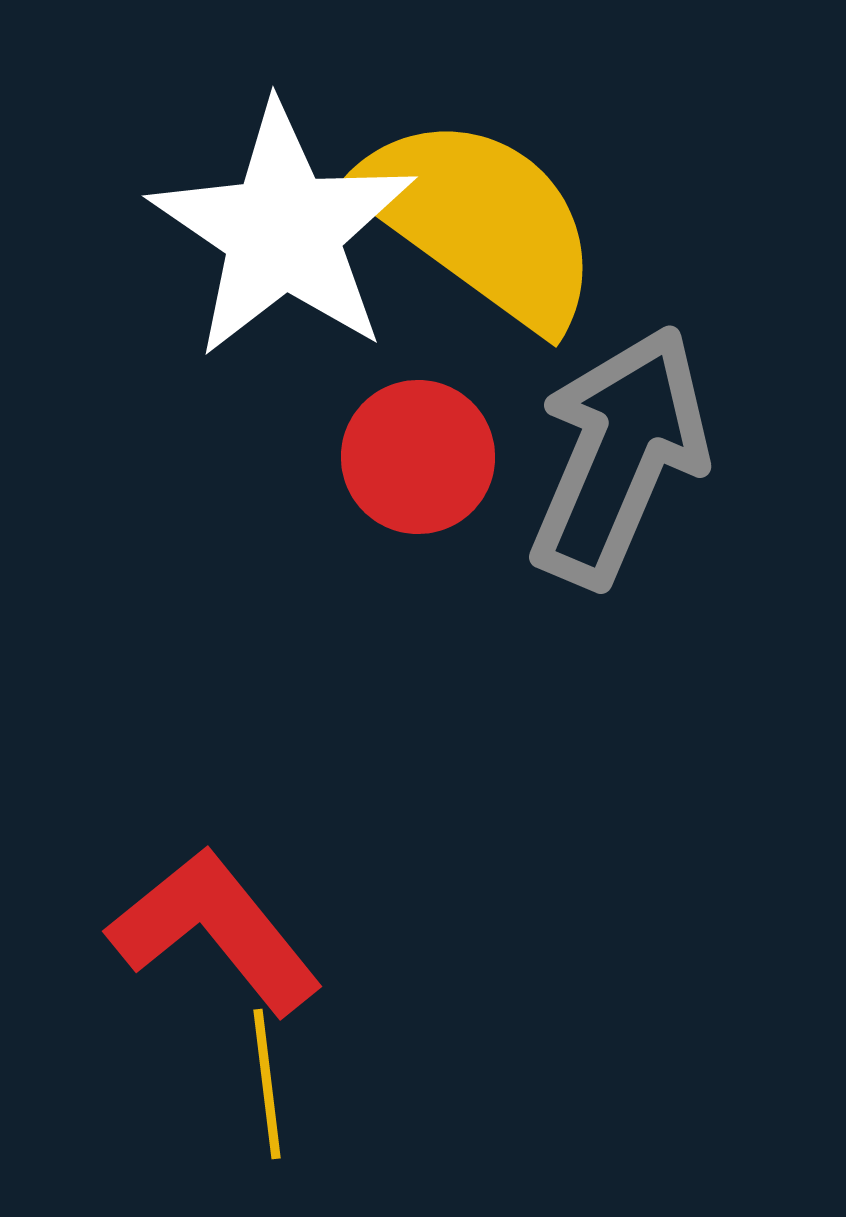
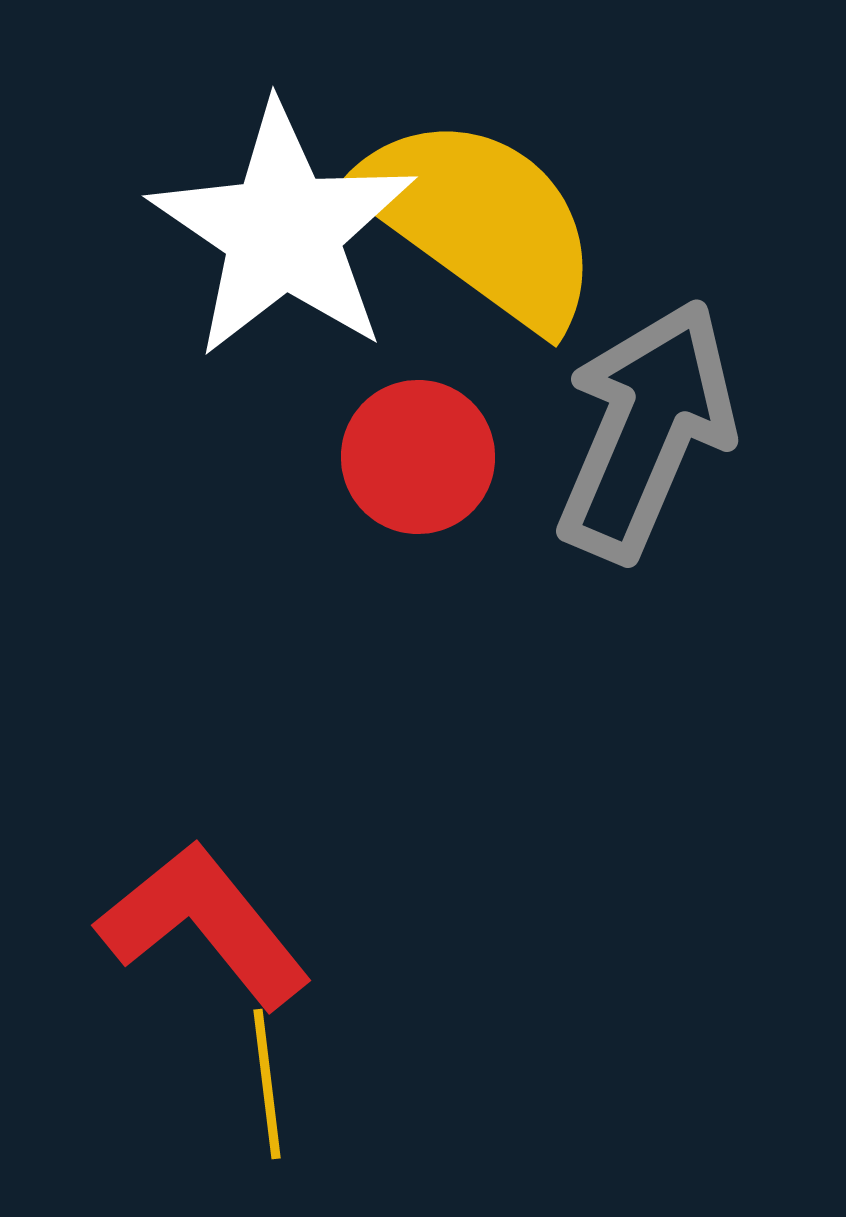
gray arrow: moved 27 px right, 26 px up
red L-shape: moved 11 px left, 6 px up
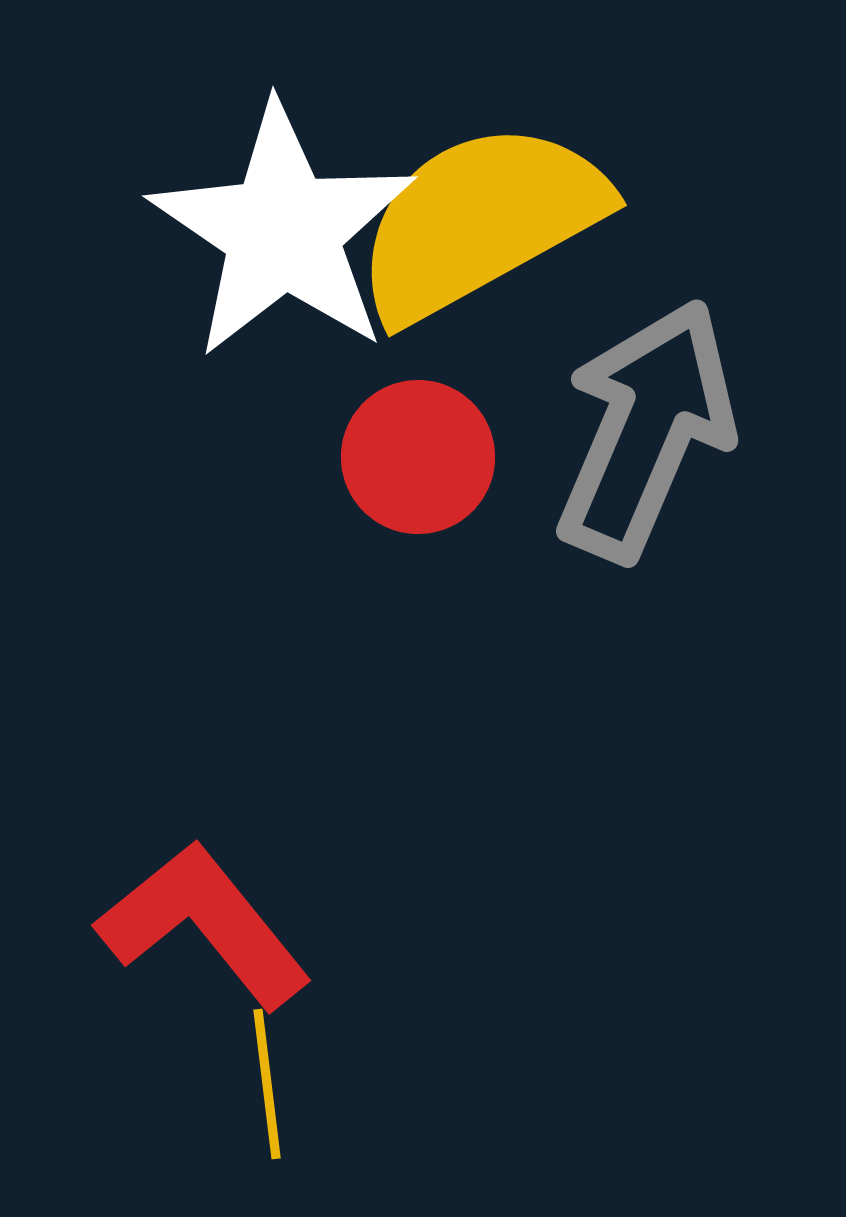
yellow semicircle: rotated 65 degrees counterclockwise
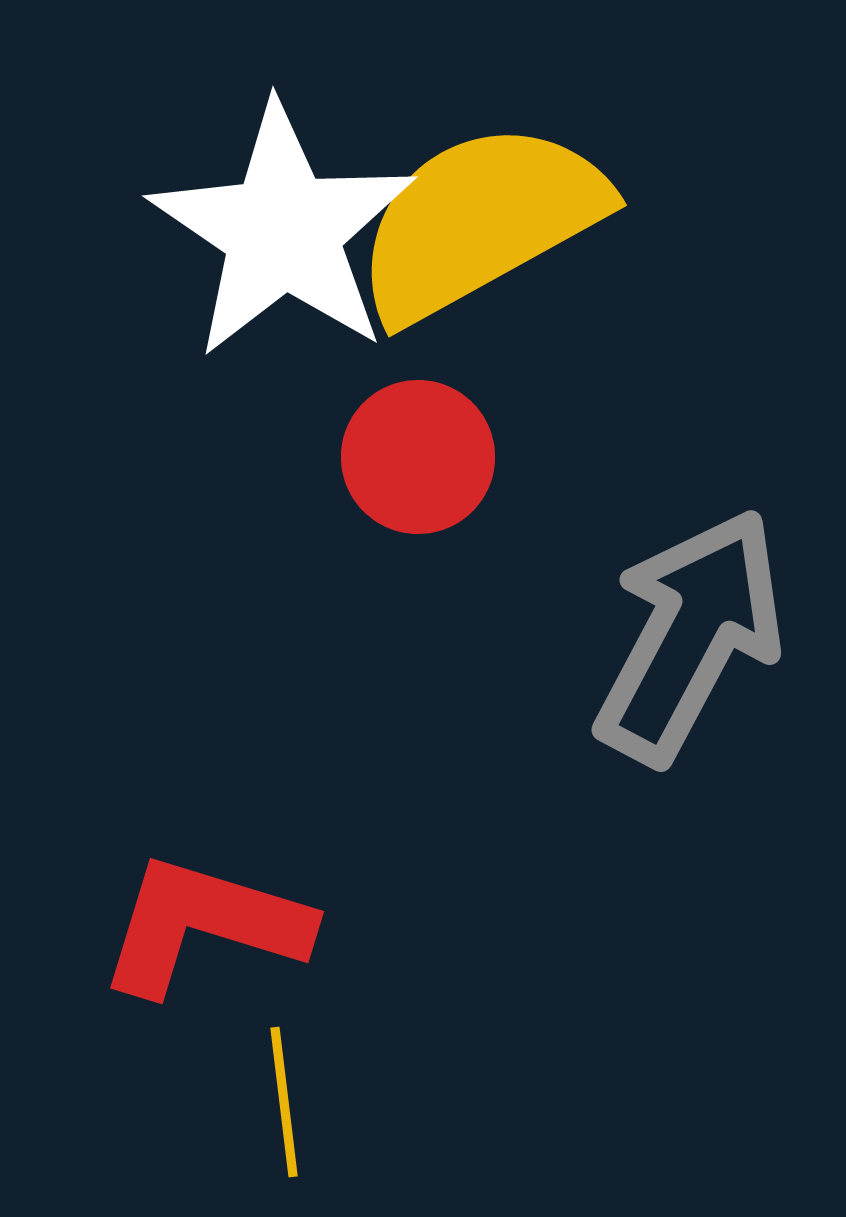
gray arrow: moved 44 px right, 206 px down; rotated 5 degrees clockwise
red L-shape: rotated 34 degrees counterclockwise
yellow line: moved 17 px right, 18 px down
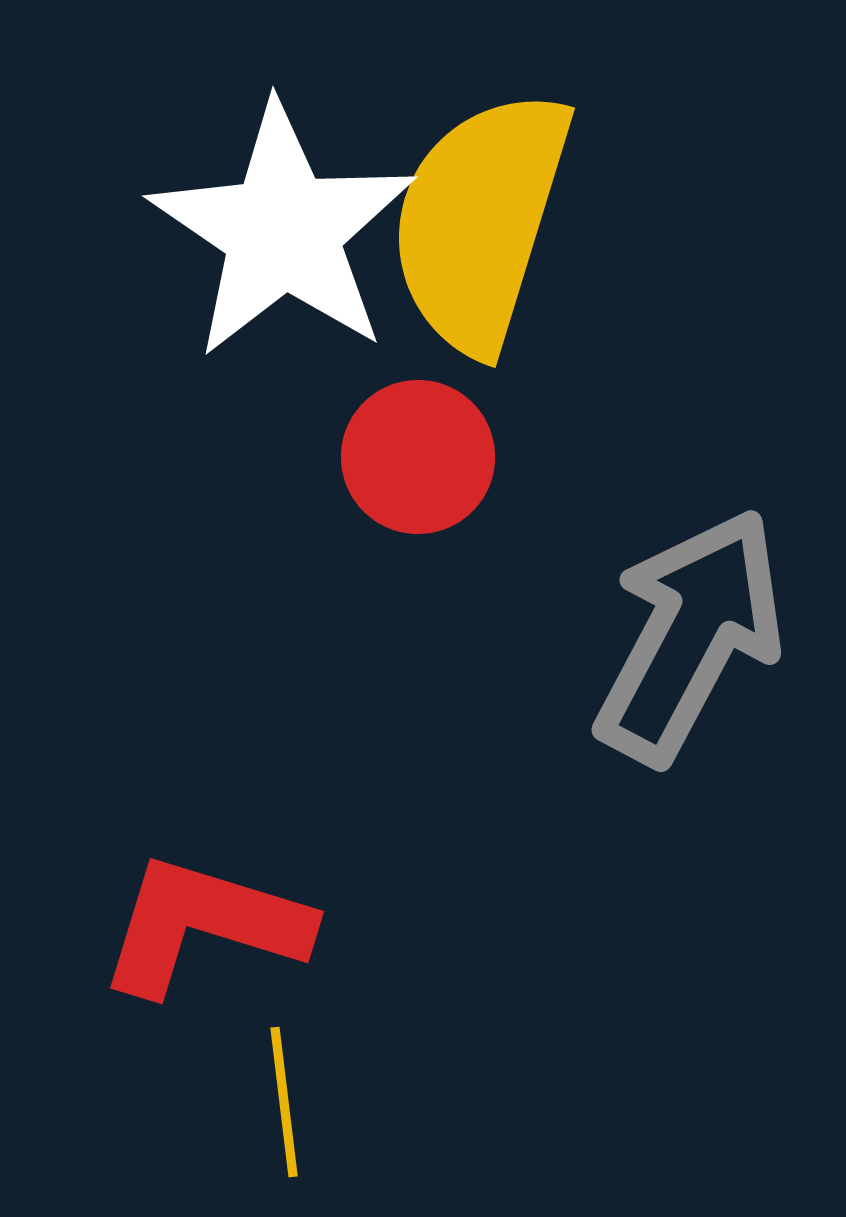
yellow semicircle: rotated 44 degrees counterclockwise
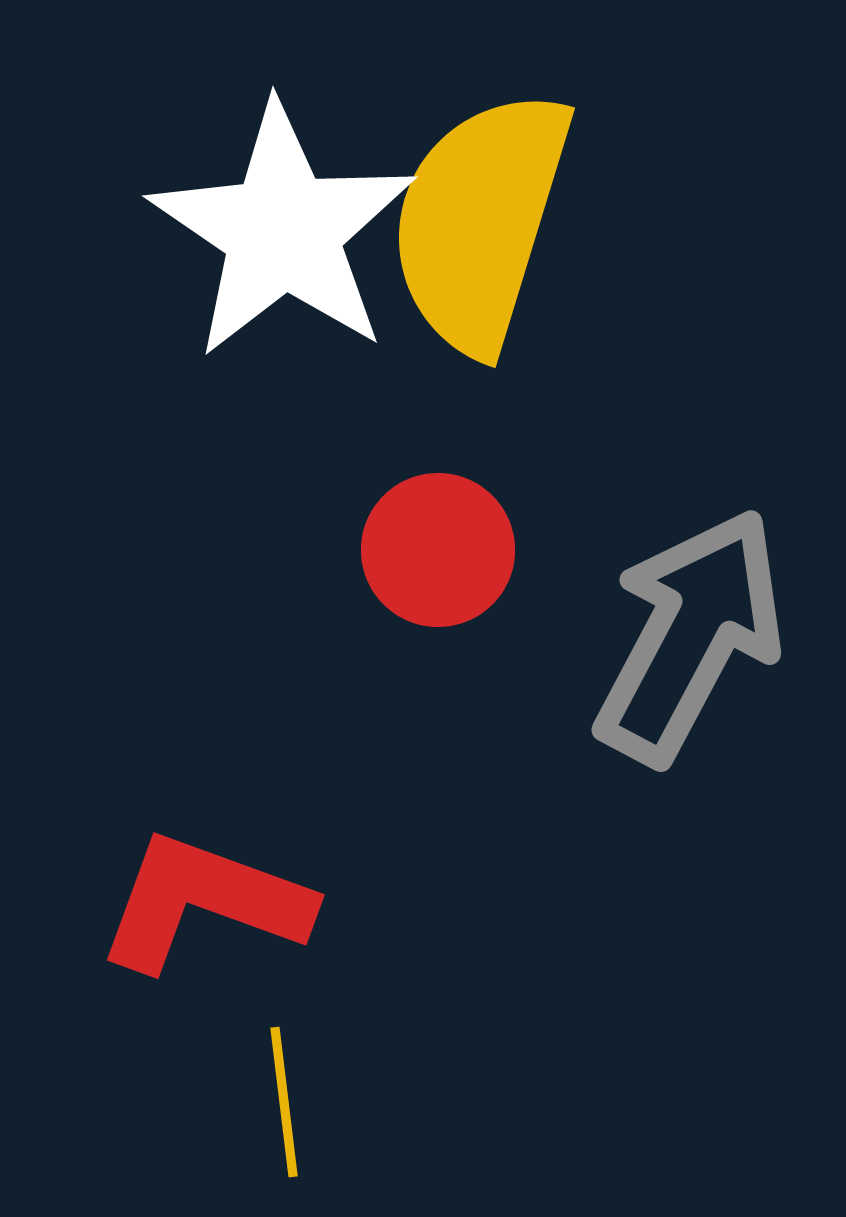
red circle: moved 20 px right, 93 px down
red L-shape: moved 23 px up; rotated 3 degrees clockwise
